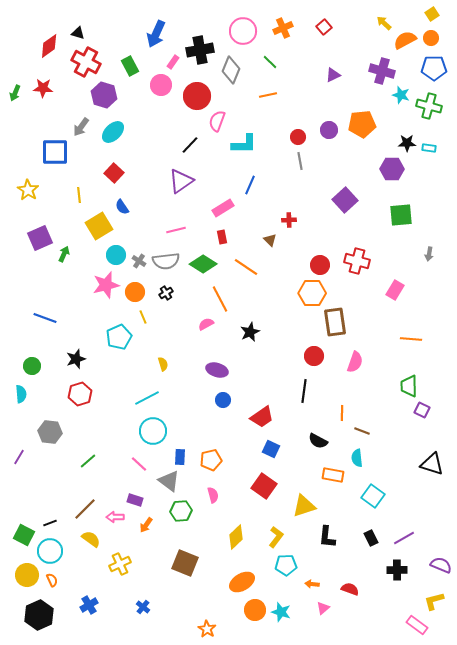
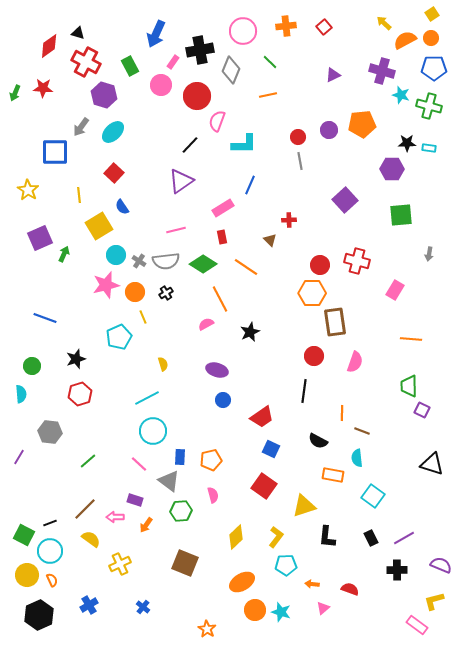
orange cross at (283, 28): moved 3 px right, 2 px up; rotated 18 degrees clockwise
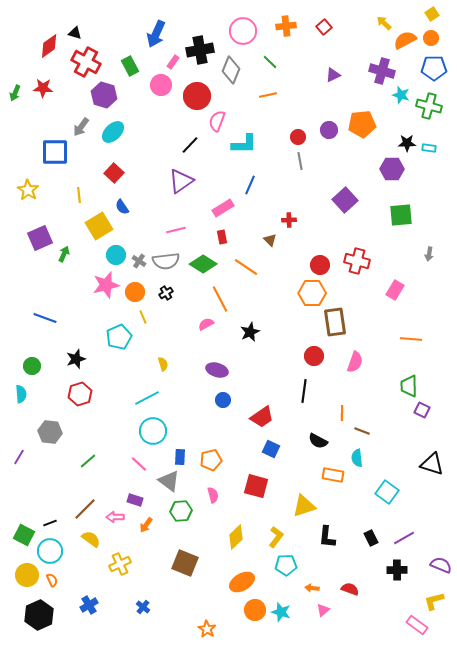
black triangle at (78, 33): moved 3 px left
red square at (264, 486): moved 8 px left; rotated 20 degrees counterclockwise
cyan square at (373, 496): moved 14 px right, 4 px up
orange arrow at (312, 584): moved 4 px down
pink triangle at (323, 608): moved 2 px down
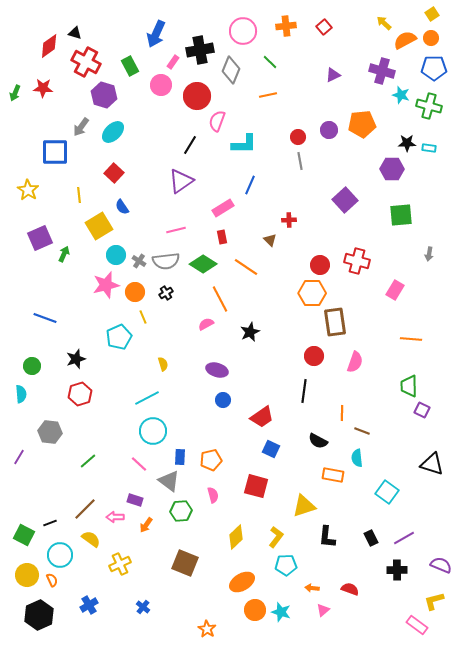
black line at (190, 145): rotated 12 degrees counterclockwise
cyan circle at (50, 551): moved 10 px right, 4 px down
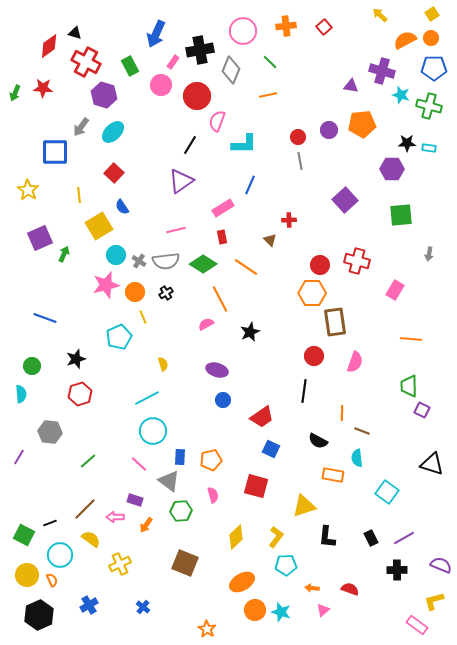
yellow arrow at (384, 23): moved 4 px left, 8 px up
purple triangle at (333, 75): moved 18 px right, 11 px down; rotated 35 degrees clockwise
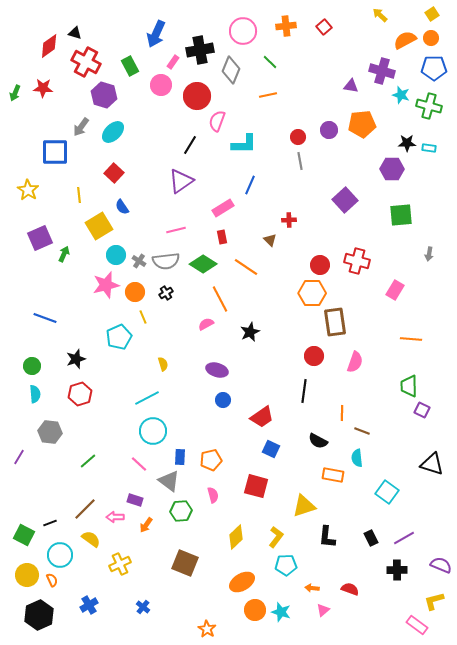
cyan semicircle at (21, 394): moved 14 px right
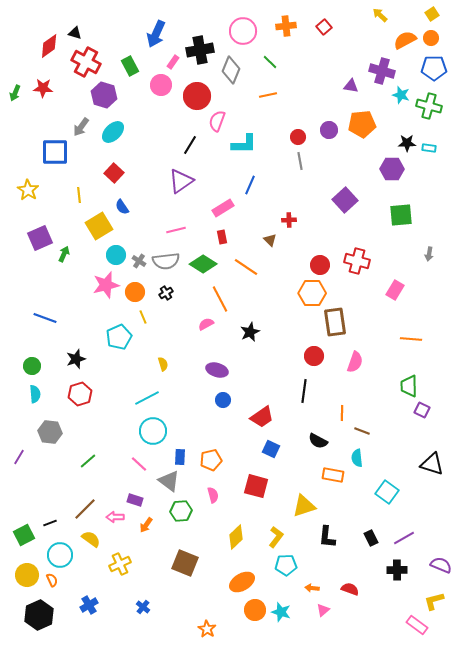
green square at (24, 535): rotated 35 degrees clockwise
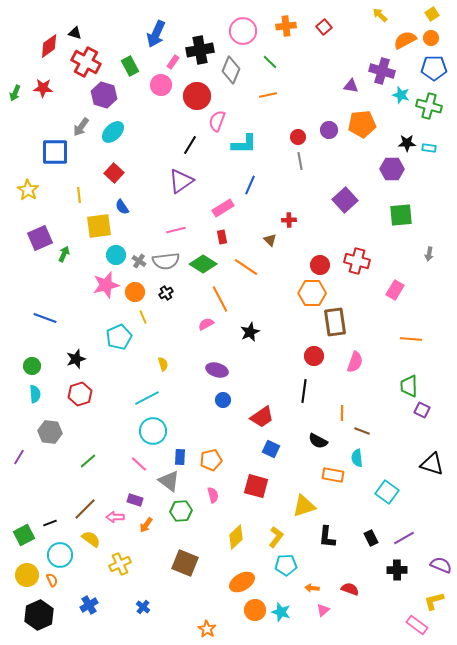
yellow square at (99, 226): rotated 24 degrees clockwise
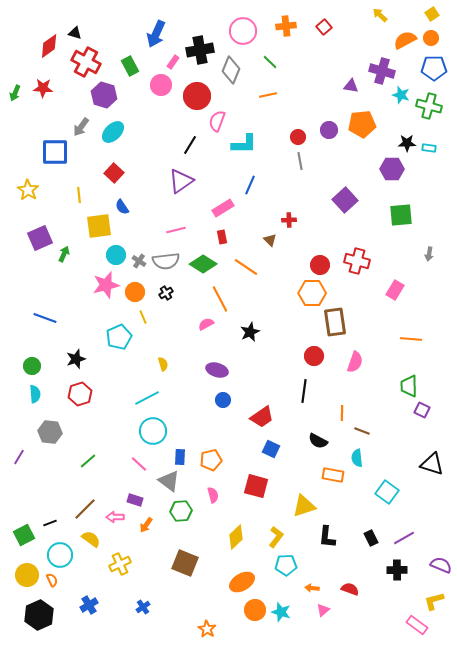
blue cross at (143, 607): rotated 16 degrees clockwise
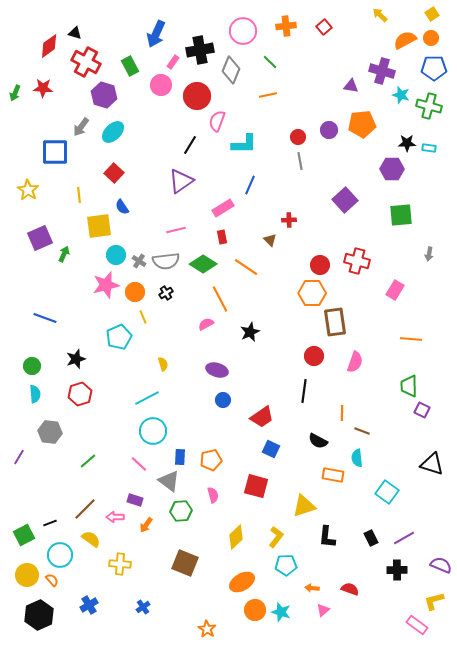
yellow cross at (120, 564): rotated 30 degrees clockwise
orange semicircle at (52, 580): rotated 16 degrees counterclockwise
